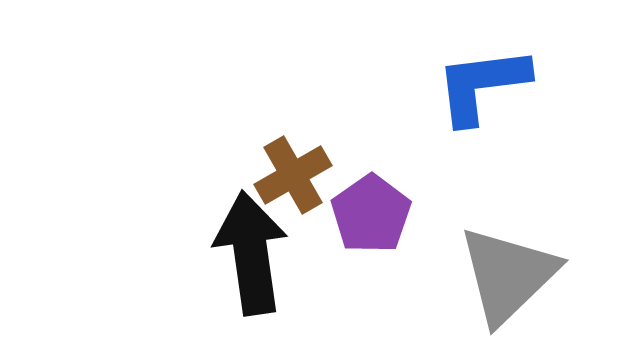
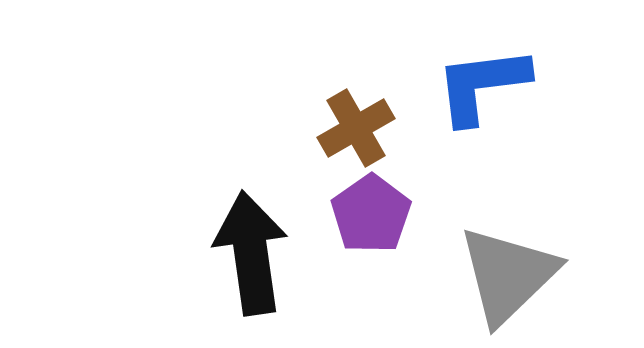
brown cross: moved 63 px right, 47 px up
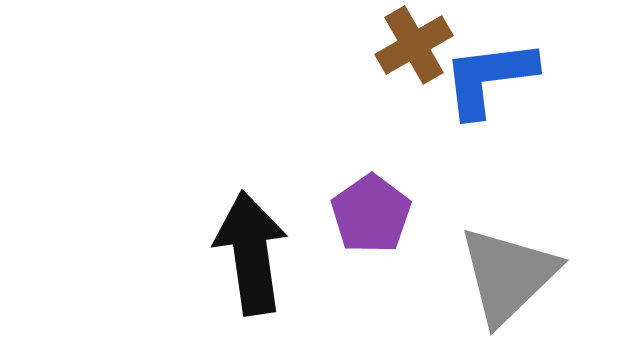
blue L-shape: moved 7 px right, 7 px up
brown cross: moved 58 px right, 83 px up
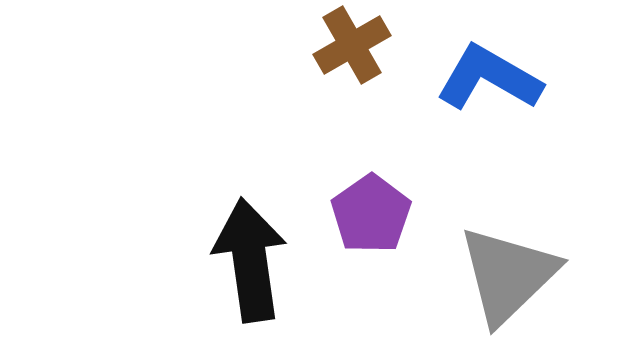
brown cross: moved 62 px left
blue L-shape: rotated 37 degrees clockwise
black arrow: moved 1 px left, 7 px down
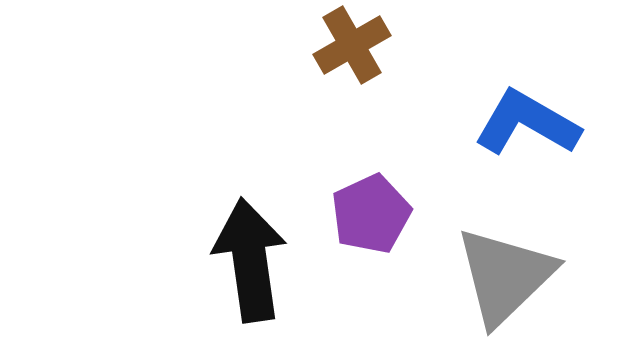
blue L-shape: moved 38 px right, 45 px down
purple pentagon: rotated 10 degrees clockwise
gray triangle: moved 3 px left, 1 px down
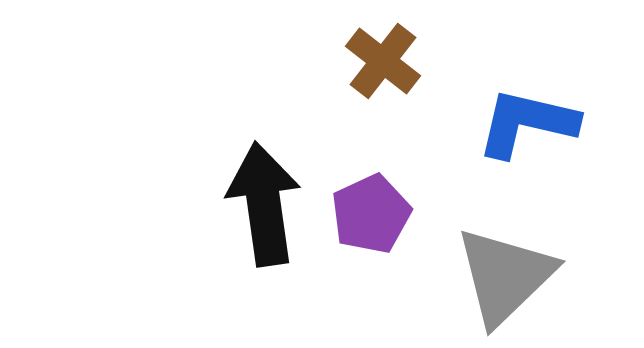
brown cross: moved 31 px right, 16 px down; rotated 22 degrees counterclockwise
blue L-shape: rotated 17 degrees counterclockwise
black arrow: moved 14 px right, 56 px up
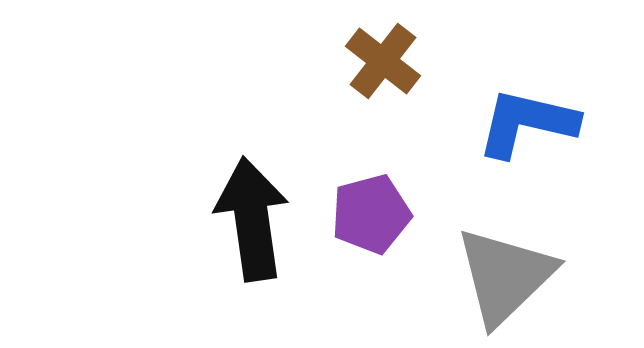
black arrow: moved 12 px left, 15 px down
purple pentagon: rotated 10 degrees clockwise
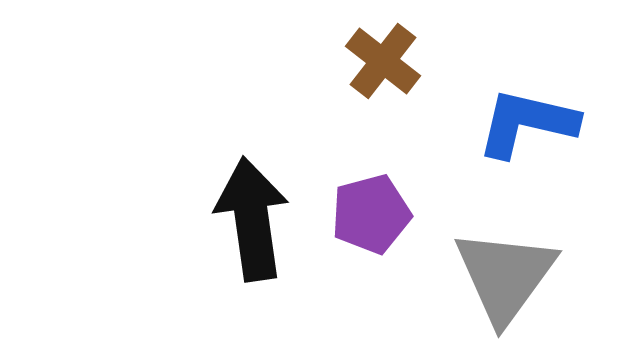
gray triangle: rotated 10 degrees counterclockwise
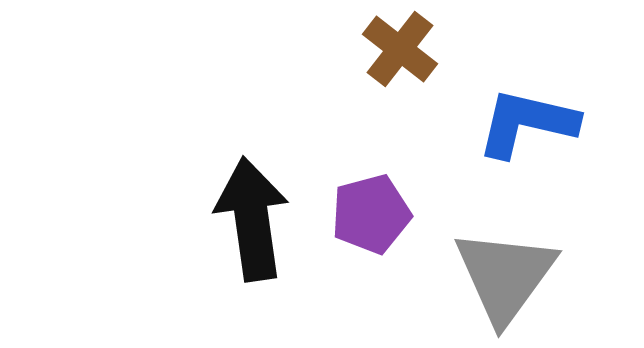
brown cross: moved 17 px right, 12 px up
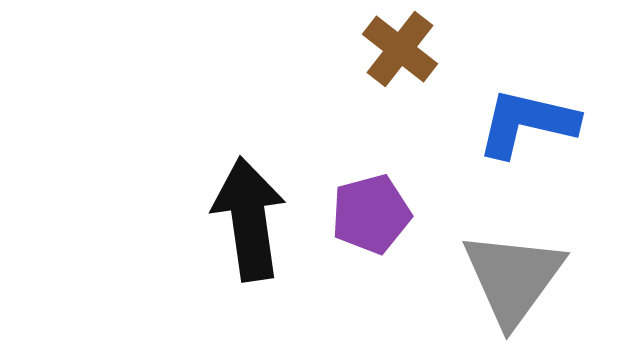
black arrow: moved 3 px left
gray triangle: moved 8 px right, 2 px down
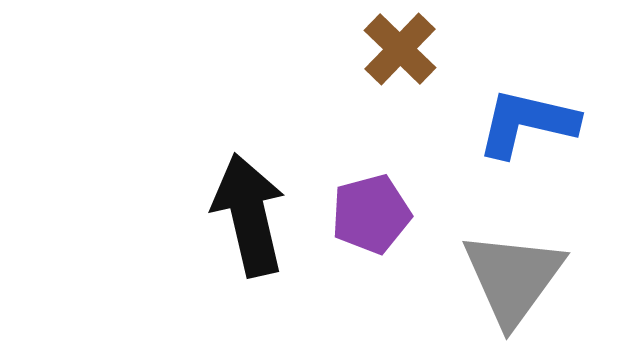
brown cross: rotated 6 degrees clockwise
black arrow: moved 4 px up; rotated 5 degrees counterclockwise
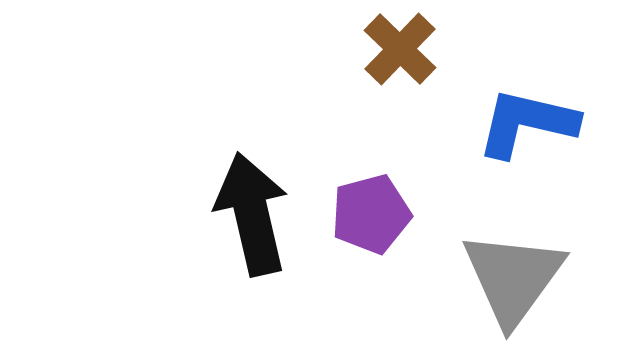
black arrow: moved 3 px right, 1 px up
